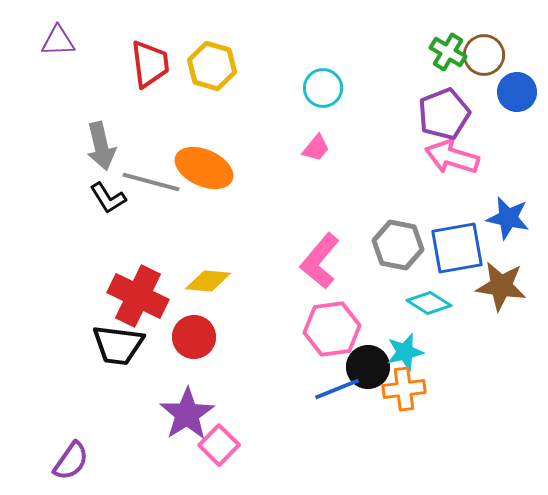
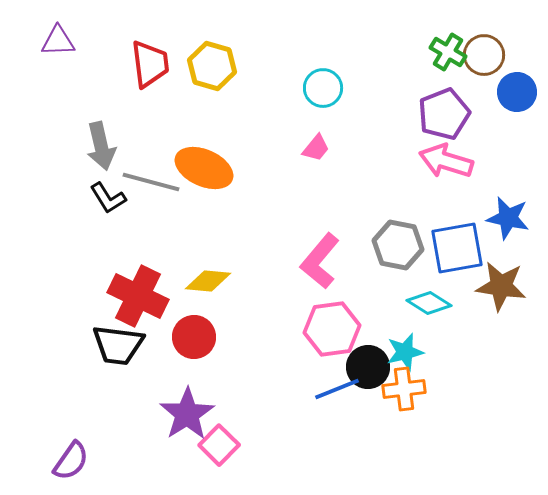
pink arrow: moved 6 px left, 4 px down
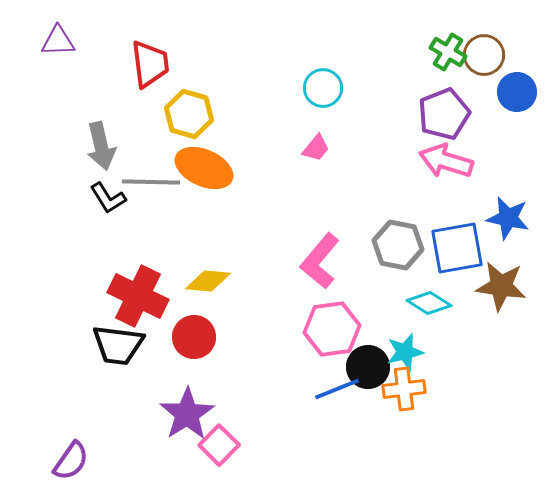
yellow hexagon: moved 23 px left, 48 px down
gray line: rotated 14 degrees counterclockwise
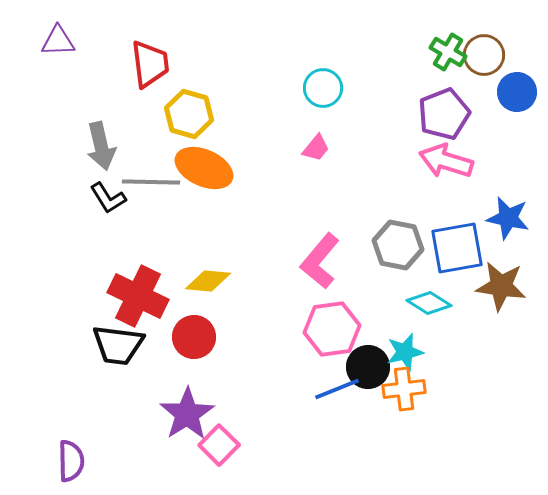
purple semicircle: rotated 36 degrees counterclockwise
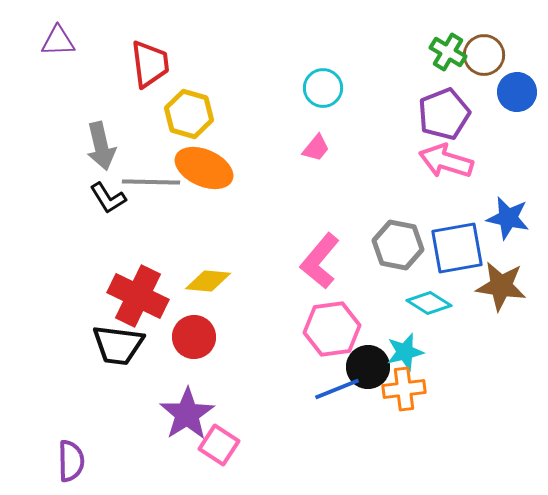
pink square: rotated 12 degrees counterclockwise
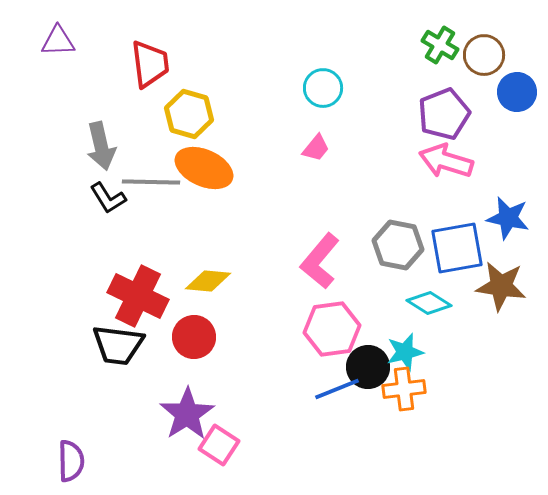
green cross: moved 8 px left, 7 px up
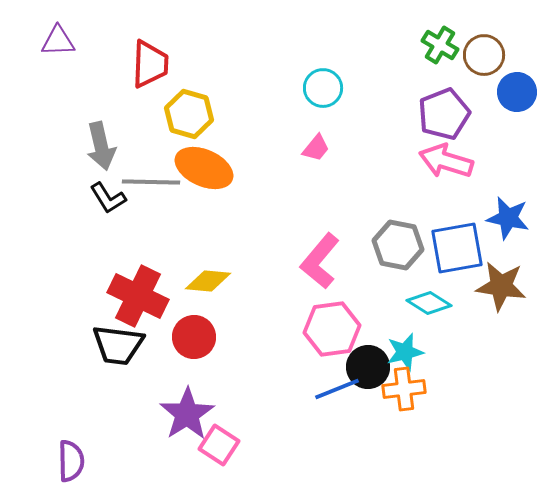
red trapezoid: rotated 9 degrees clockwise
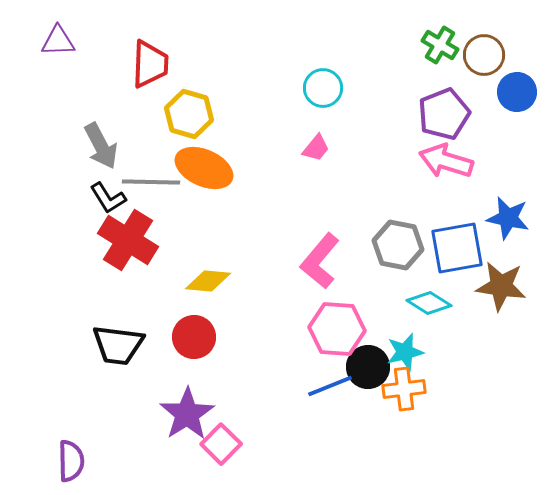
gray arrow: rotated 15 degrees counterclockwise
red cross: moved 10 px left, 56 px up; rotated 6 degrees clockwise
pink hexagon: moved 5 px right; rotated 12 degrees clockwise
blue line: moved 7 px left, 3 px up
pink square: moved 2 px right, 1 px up; rotated 12 degrees clockwise
